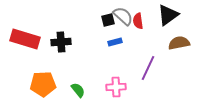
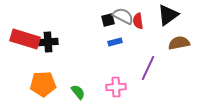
gray semicircle: rotated 15 degrees counterclockwise
black cross: moved 13 px left
green semicircle: moved 2 px down
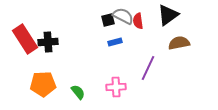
red rectangle: rotated 40 degrees clockwise
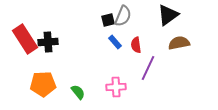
gray semicircle: rotated 85 degrees clockwise
red semicircle: moved 2 px left, 24 px down
blue rectangle: rotated 64 degrees clockwise
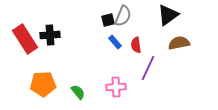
black cross: moved 2 px right, 7 px up
